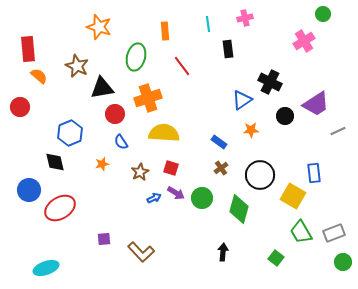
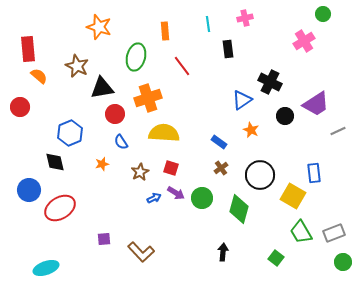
orange star at (251, 130): rotated 28 degrees clockwise
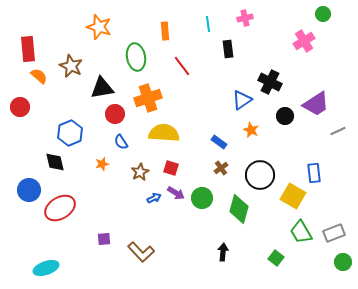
green ellipse at (136, 57): rotated 24 degrees counterclockwise
brown star at (77, 66): moved 6 px left
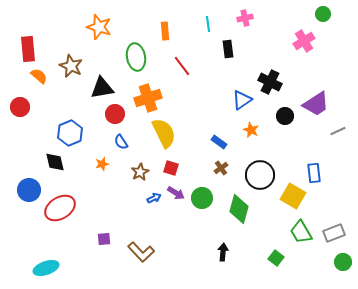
yellow semicircle at (164, 133): rotated 60 degrees clockwise
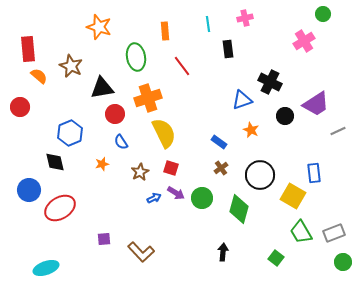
blue triangle at (242, 100): rotated 15 degrees clockwise
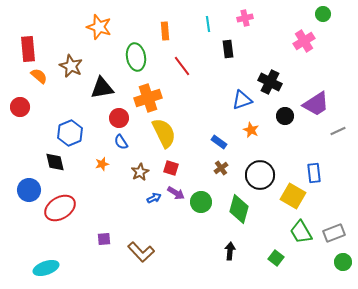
red circle at (115, 114): moved 4 px right, 4 px down
green circle at (202, 198): moved 1 px left, 4 px down
black arrow at (223, 252): moved 7 px right, 1 px up
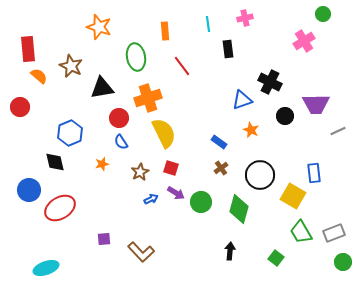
purple trapezoid at (316, 104): rotated 32 degrees clockwise
blue arrow at (154, 198): moved 3 px left, 1 px down
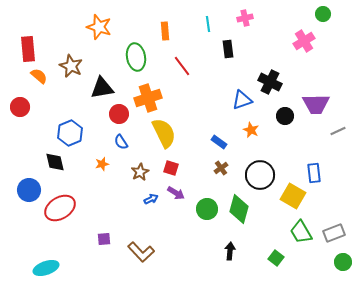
red circle at (119, 118): moved 4 px up
green circle at (201, 202): moved 6 px right, 7 px down
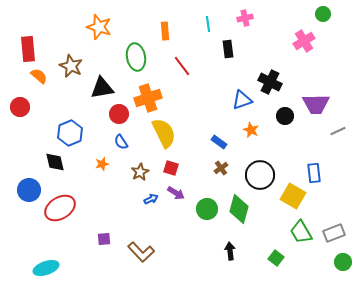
black arrow at (230, 251): rotated 12 degrees counterclockwise
